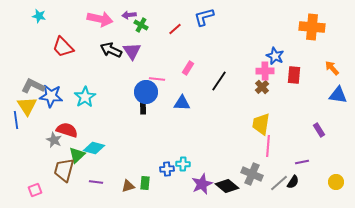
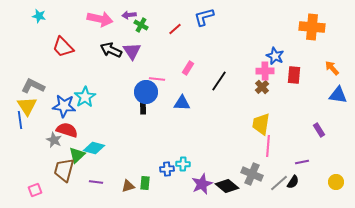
blue star at (51, 96): moved 13 px right, 10 px down
blue line at (16, 120): moved 4 px right
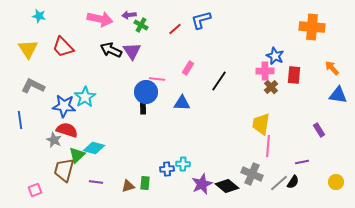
blue L-shape at (204, 17): moved 3 px left, 3 px down
brown cross at (262, 87): moved 9 px right
yellow triangle at (27, 106): moved 1 px right, 57 px up
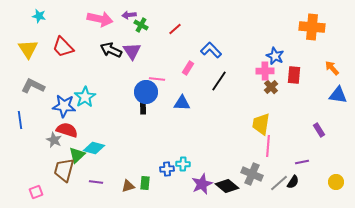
blue L-shape at (201, 20): moved 10 px right, 30 px down; rotated 60 degrees clockwise
pink square at (35, 190): moved 1 px right, 2 px down
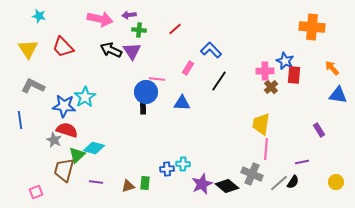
green cross at (141, 25): moved 2 px left, 5 px down; rotated 24 degrees counterclockwise
blue star at (275, 56): moved 10 px right, 5 px down
pink line at (268, 146): moved 2 px left, 3 px down
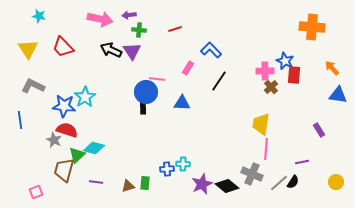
red line at (175, 29): rotated 24 degrees clockwise
